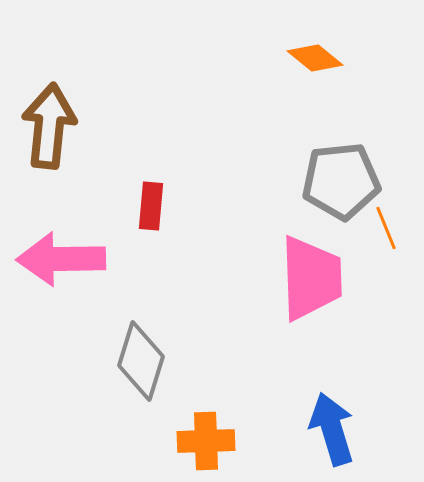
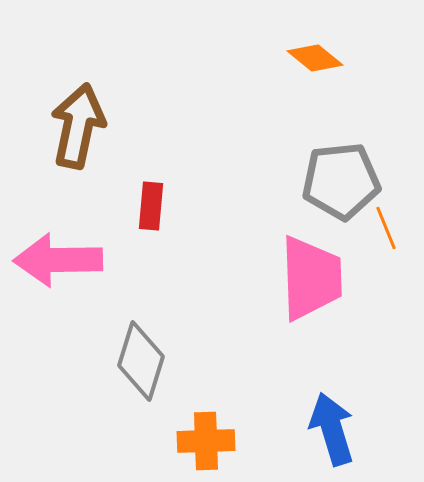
brown arrow: moved 29 px right; rotated 6 degrees clockwise
pink arrow: moved 3 px left, 1 px down
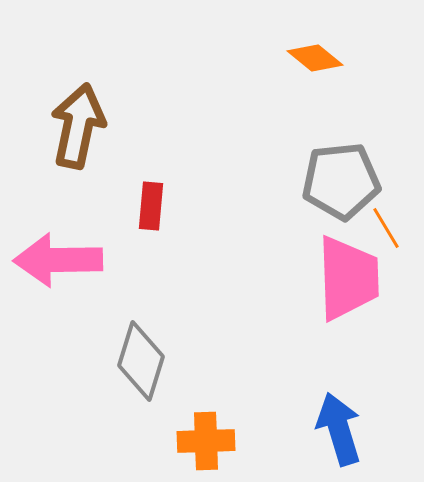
orange line: rotated 9 degrees counterclockwise
pink trapezoid: moved 37 px right
blue arrow: moved 7 px right
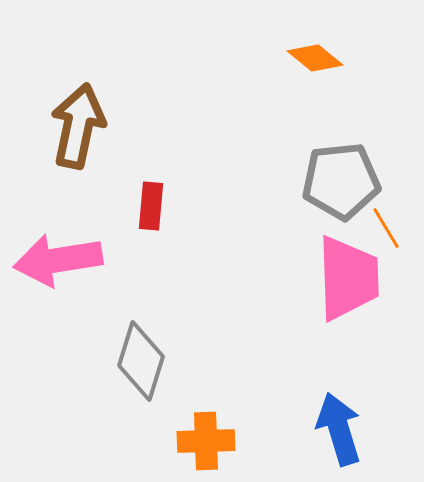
pink arrow: rotated 8 degrees counterclockwise
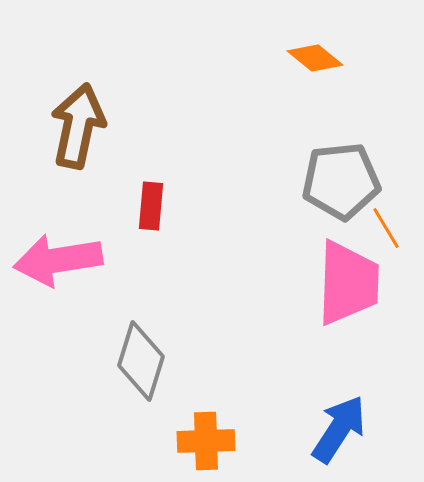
pink trapezoid: moved 5 px down; rotated 4 degrees clockwise
blue arrow: rotated 50 degrees clockwise
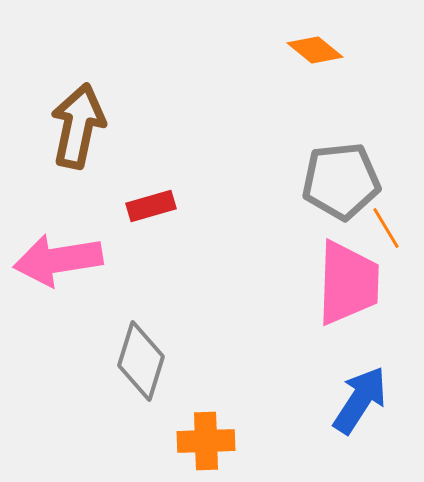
orange diamond: moved 8 px up
red rectangle: rotated 69 degrees clockwise
blue arrow: moved 21 px right, 29 px up
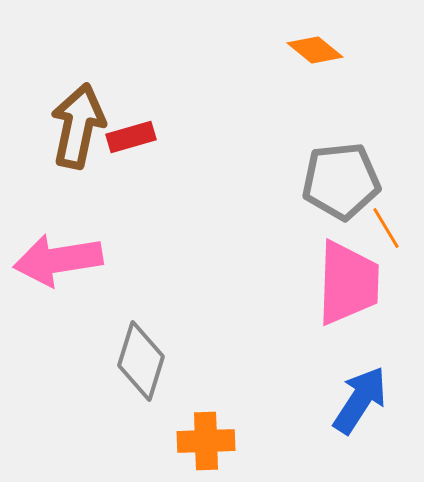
red rectangle: moved 20 px left, 69 px up
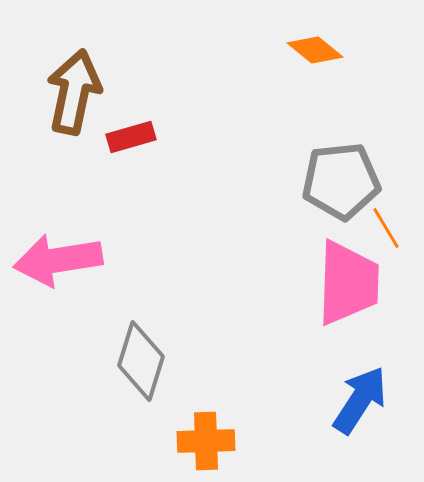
brown arrow: moved 4 px left, 34 px up
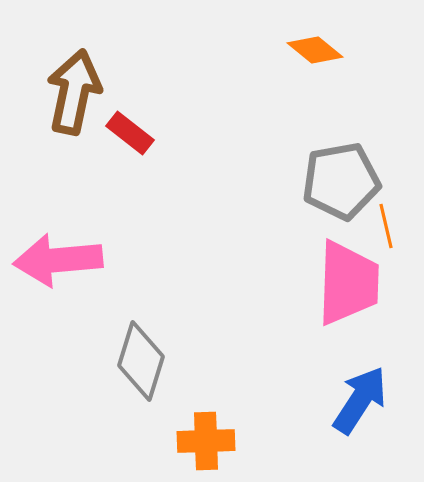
red rectangle: moved 1 px left, 4 px up; rotated 54 degrees clockwise
gray pentagon: rotated 4 degrees counterclockwise
orange line: moved 2 px up; rotated 18 degrees clockwise
pink arrow: rotated 4 degrees clockwise
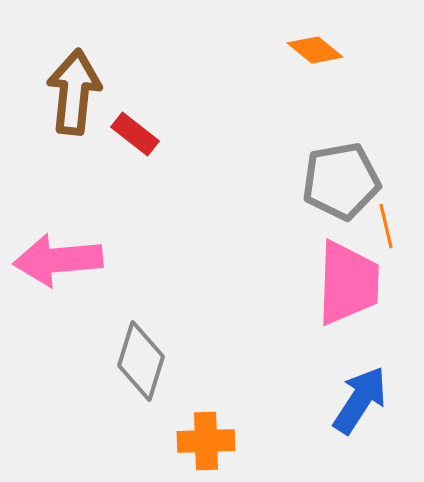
brown arrow: rotated 6 degrees counterclockwise
red rectangle: moved 5 px right, 1 px down
